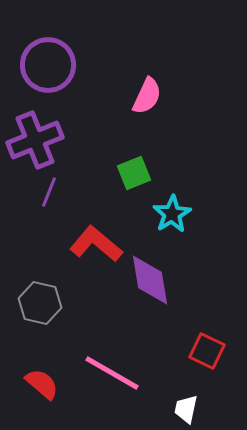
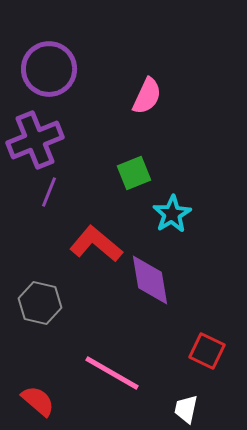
purple circle: moved 1 px right, 4 px down
red semicircle: moved 4 px left, 17 px down
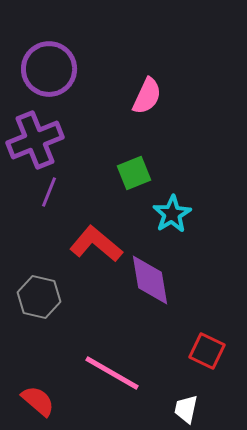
gray hexagon: moved 1 px left, 6 px up
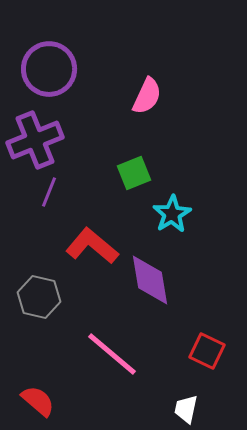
red L-shape: moved 4 px left, 2 px down
pink line: moved 19 px up; rotated 10 degrees clockwise
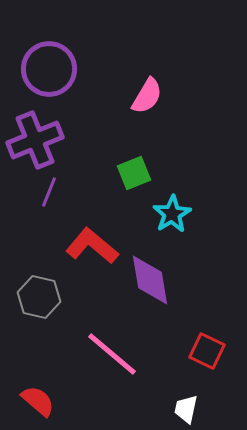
pink semicircle: rotated 6 degrees clockwise
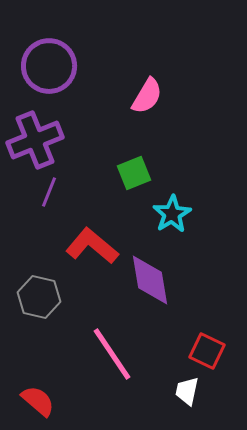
purple circle: moved 3 px up
pink line: rotated 16 degrees clockwise
white trapezoid: moved 1 px right, 18 px up
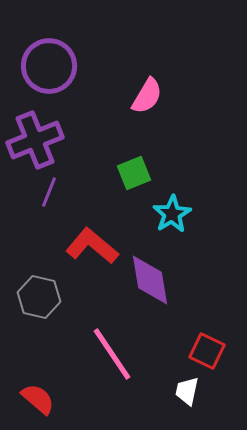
red semicircle: moved 2 px up
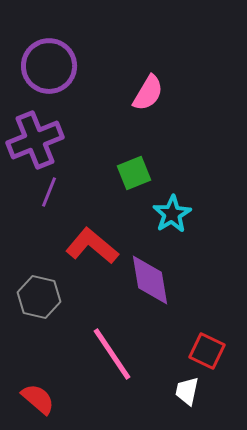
pink semicircle: moved 1 px right, 3 px up
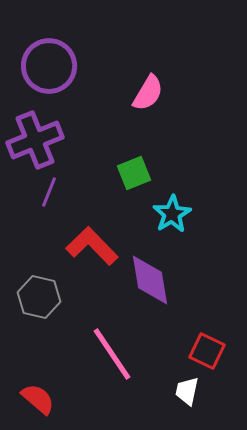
red L-shape: rotated 6 degrees clockwise
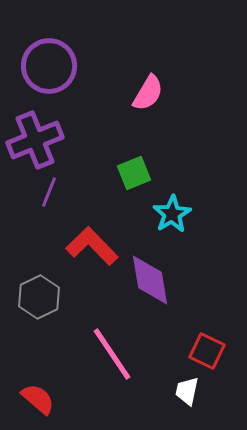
gray hexagon: rotated 21 degrees clockwise
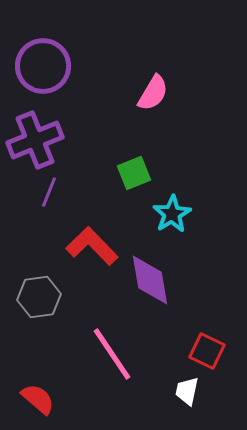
purple circle: moved 6 px left
pink semicircle: moved 5 px right
gray hexagon: rotated 18 degrees clockwise
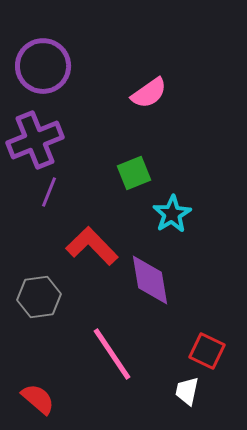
pink semicircle: moved 4 px left; rotated 24 degrees clockwise
